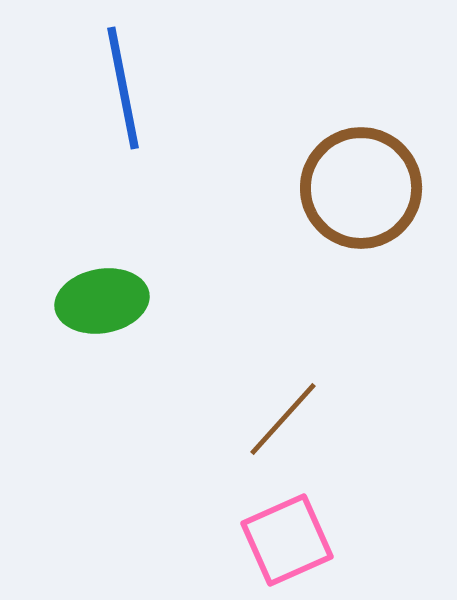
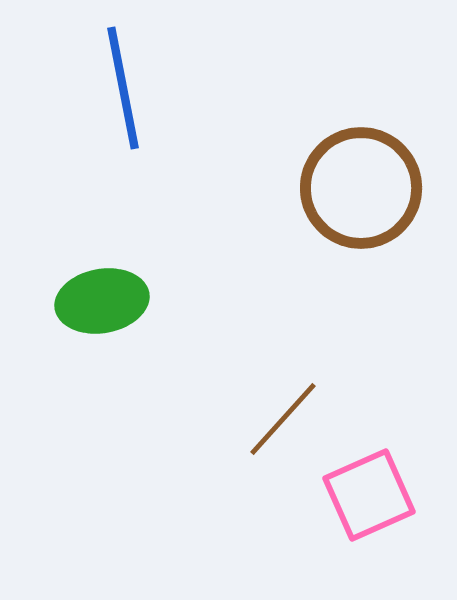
pink square: moved 82 px right, 45 px up
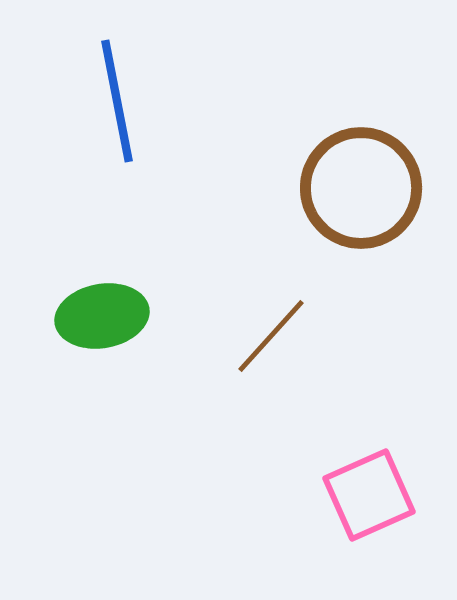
blue line: moved 6 px left, 13 px down
green ellipse: moved 15 px down
brown line: moved 12 px left, 83 px up
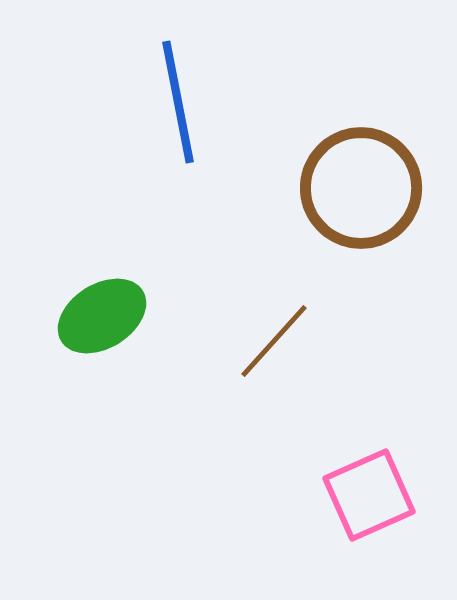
blue line: moved 61 px right, 1 px down
green ellipse: rotated 22 degrees counterclockwise
brown line: moved 3 px right, 5 px down
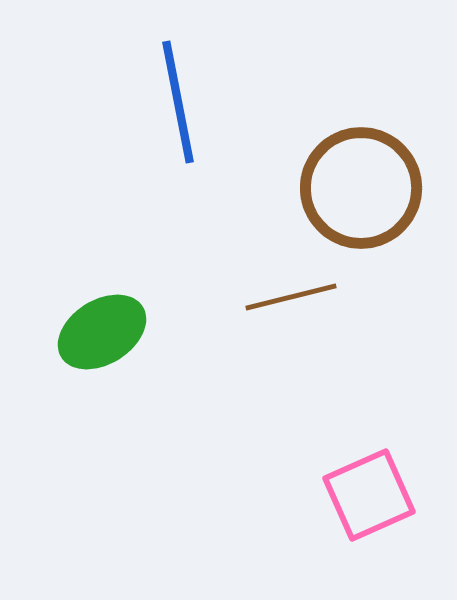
green ellipse: moved 16 px down
brown line: moved 17 px right, 44 px up; rotated 34 degrees clockwise
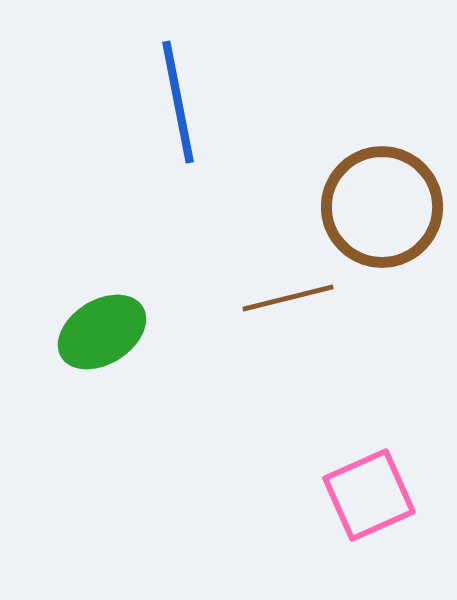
brown circle: moved 21 px right, 19 px down
brown line: moved 3 px left, 1 px down
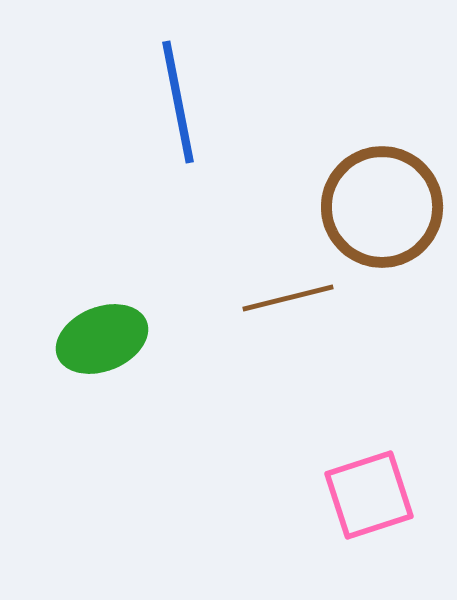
green ellipse: moved 7 px down; rotated 10 degrees clockwise
pink square: rotated 6 degrees clockwise
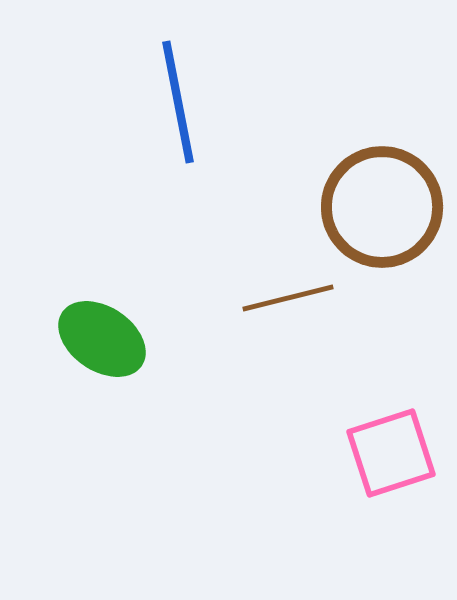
green ellipse: rotated 56 degrees clockwise
pink square: moved 22 px right, 42 px up
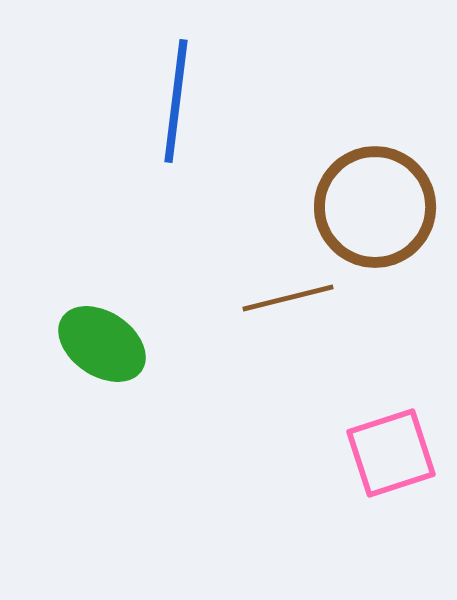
blue line: moved 2 px left, 1 px up; rotated 18 degrees clockwise
brown circle: moved 7 px left
green ellipse: moved 5 px down
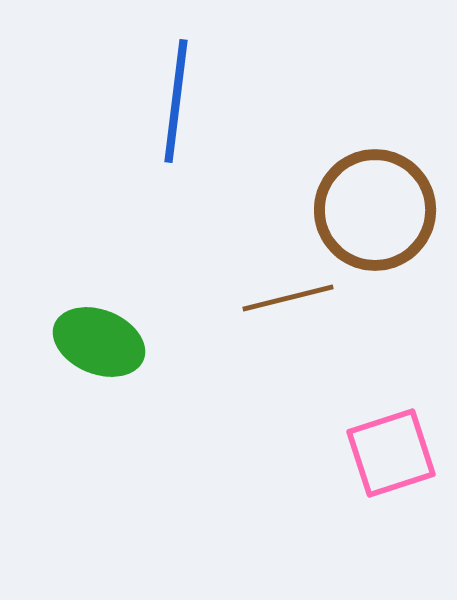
brown circle: moved 3 px down
green ellipse: moved 3 px left, 2 px up; rotated 12 degrees counterclockwise
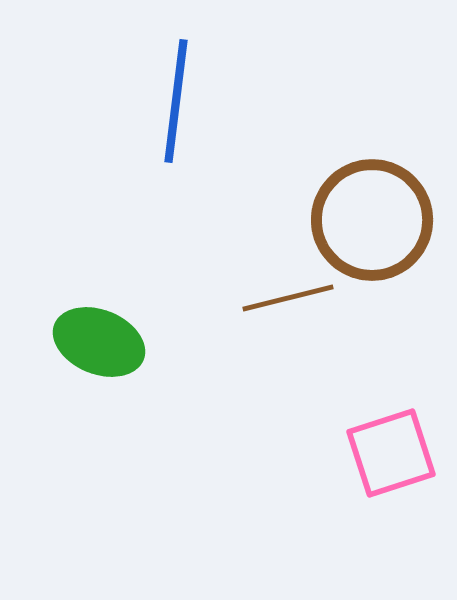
brown circle: moved 3 px left, 10 px down
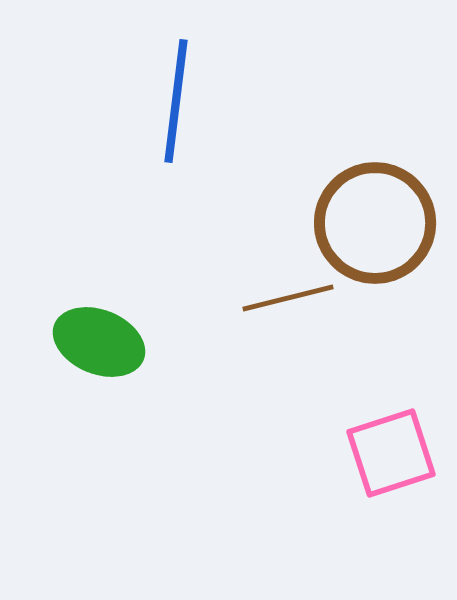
brown circle: moved 3 px right, 3 px down
